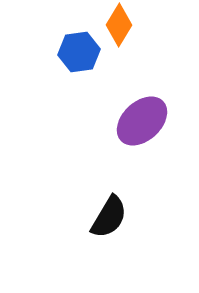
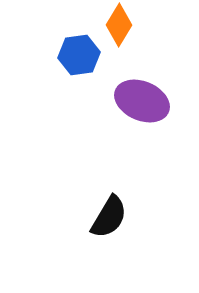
blue hexagon: moved 3 px down
purple ellipse: moved 20 px up; rotated 66 degrees clockwise
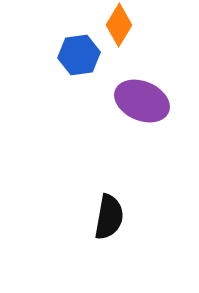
black semicircle: rotated 21 degrees counterclockwise
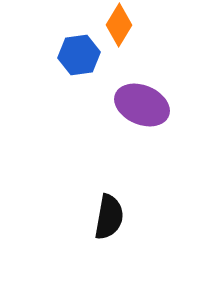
purple ellipse: moved 4 px down
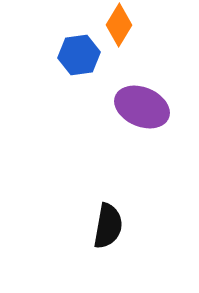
purple ellipse: moved 2 px down
black semicircle: moved 1 px left, 9 px down
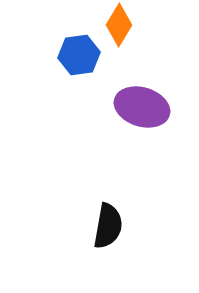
purple ellipse: rotated 6 degrees counterclockwise
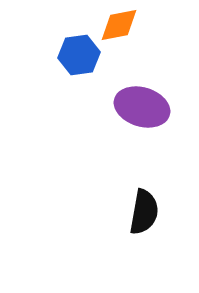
orange diamond: rotated 48 degrees clockwise
black semicircle: moved 36 px right, 14 px up
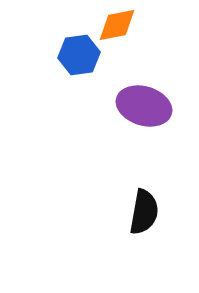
orange diamond: moved 2 px left
purple ellipse: moved 2 px right, 1 px up
